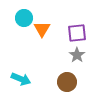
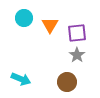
orange triangle: moved 8 px right, 4 px up
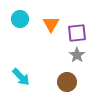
cyan circle: moved 4 px left, 1 px down
orange triangle: moved 1 px right, 1 px up
cyan arrow: moved 2 px up; rotated 24 degrees clockwise
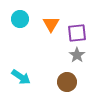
cyan arrow: rotated 12 degrees counterclockwise
